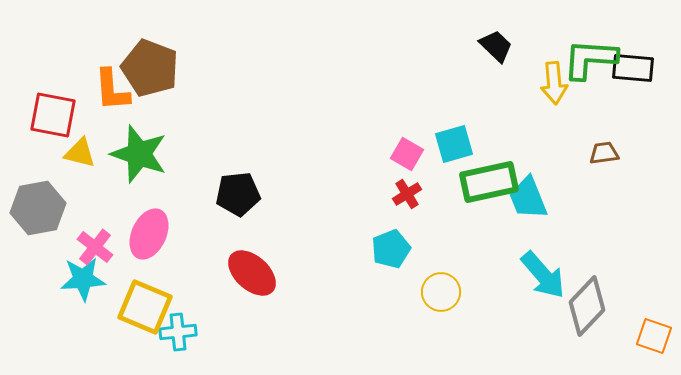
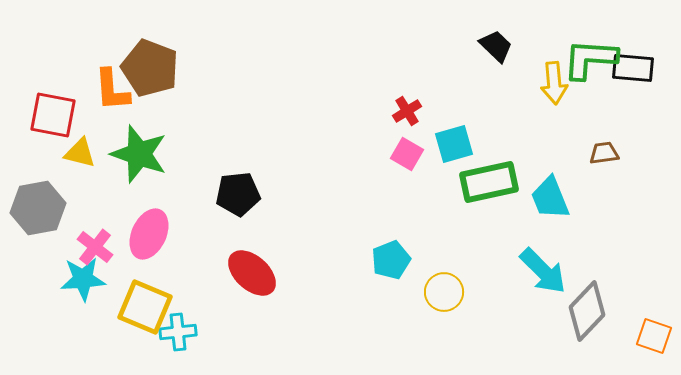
red cross: moved 83 px up
cyan trapezoid: moved 22 px right
cyan pentagon: moved 11 px down
cyan arrow: moved 4 px up; rotated 4 degrees counterclockwise
yellow circle: moved 3 px right
gray diamond: moved 5 px down
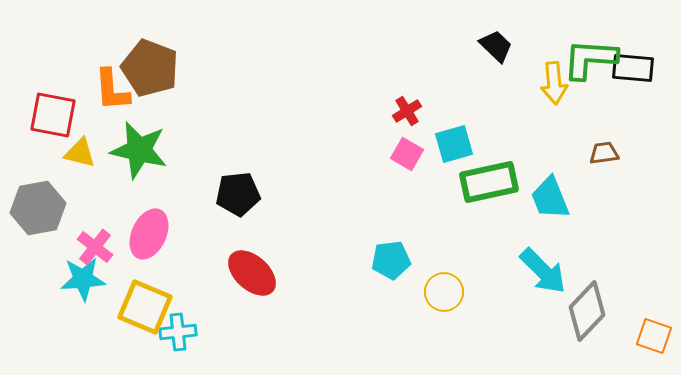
green star: moved 4 px up; rotated 6 degrees counterclockwise
cyan pentagon: rotated 15 degrees clockwise
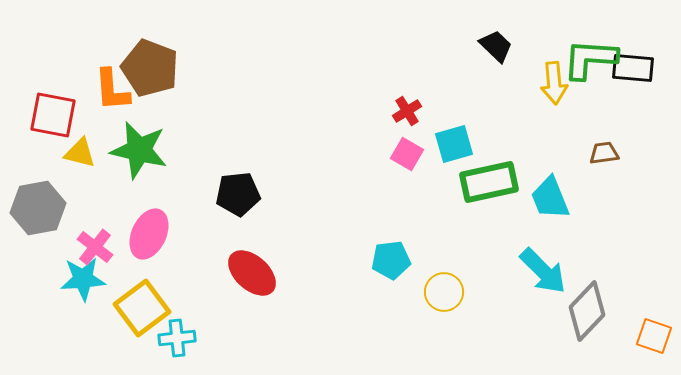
yellow square: moved 3 px left, 1 px down; rotated 30 degrees clockwise
cyan cross: moved 1 px left, 6 px down
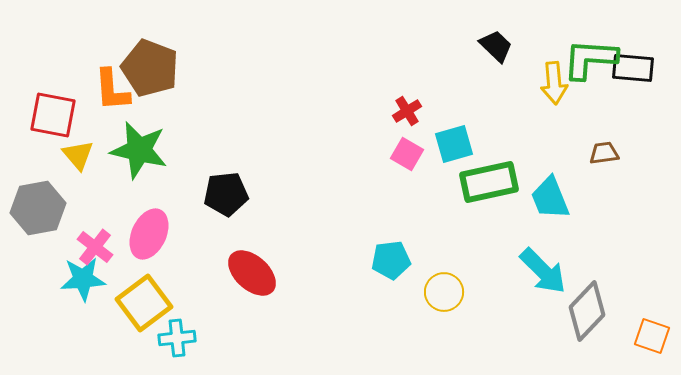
yellow triangle: moved 2 px left, 2 px down; rotated 36 degrees clockwise
black pentagon: moved 12 px left
yellow square: moved 2 px right, 5 px up
orange square: moved 2 px left
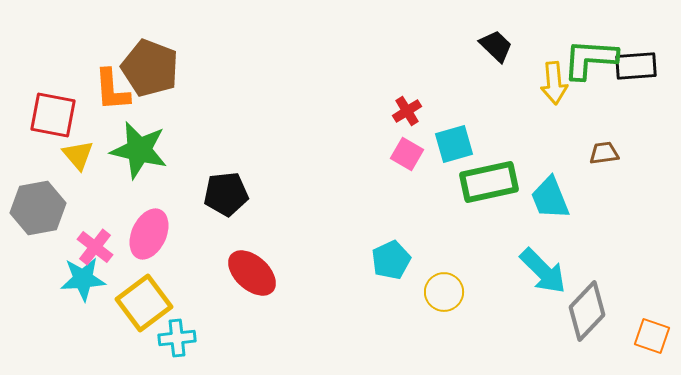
black rectangle: moved 3 px right, 2 px up; rotated 9 degrees counterclockwise
cyan pentagon: rotated 18 degrees counterclockwise
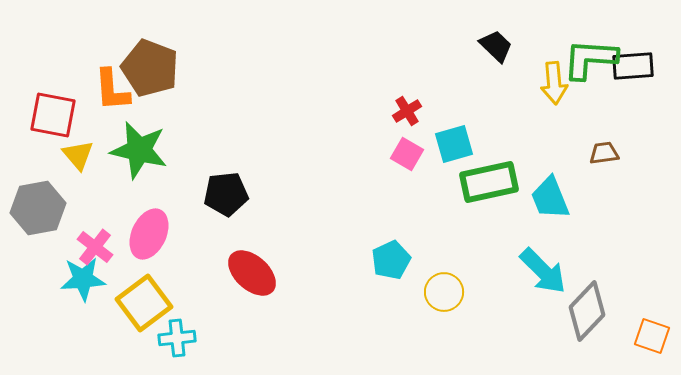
black rectangle: moved 3 px left
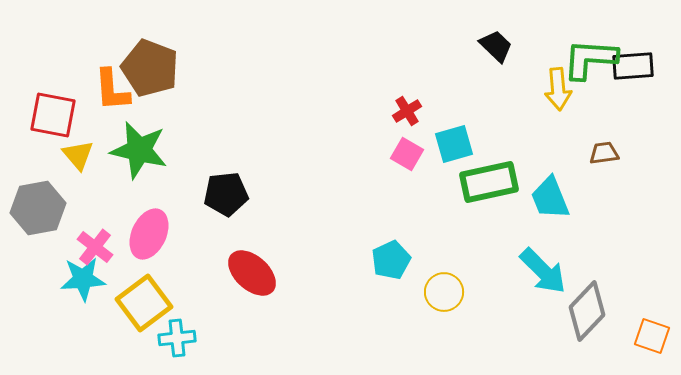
yellow arrow: moved 4 px right, 6 px down
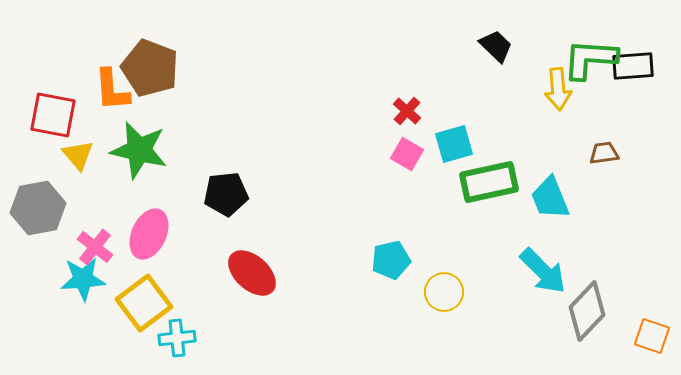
red cross: rotated 16 degrees counterclockwise
cyan pentagon: rotated 12 degrees clockwise
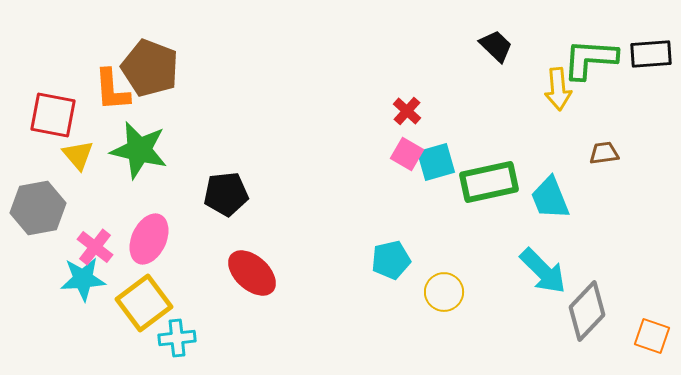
black rectangle: moved 18 px right, 12 px up
cyan square: moved 18 px left, 18 px down
pink ellipse: moved 5 px down
